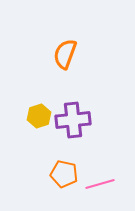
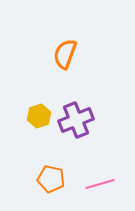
purple cross: moved 3 px right; rotated 16 degrees counterclockwise
orange pentagon: moved 13 px left, 5 px down
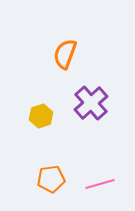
yellow hexagon: moved 2 px right
purple cross: moved 15 px right, 17 px up; rotated 20 degrees counterclockwise
orange pentagon: rotated 20 degrees counterclockwise
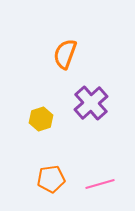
yellow hexagon: moved 3 px down
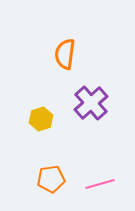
orange semicircle: rotated 12 degrees counterclockwise
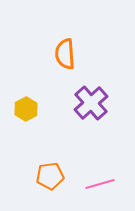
orange semicircle: rotated 12 degrees counterclockwise
yellow hexagon: moved 15 px left, 10 px up; rotated 10 degrees counterclockwise
orange pentagon: moved 1 px left, 3 px up
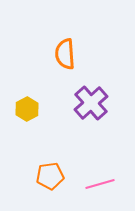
yellow hexagon: moved 1 px right
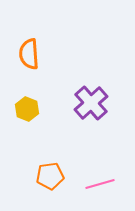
orange semicircle: moved 36 px left
yellow hexagon: rotated 10 degrees counterclockwise
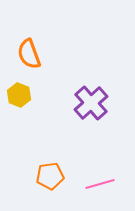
orange semicircle: rotated 16 degrees counterclockwise
yellow hexagon: moved 8 px left, 14 px up
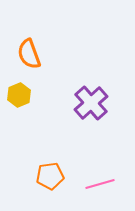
yellow hexagon: rotated 15 degrees clockwise
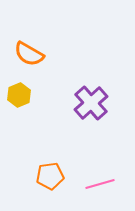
orange semicircle: rotated 40 degrees counterclockwise
